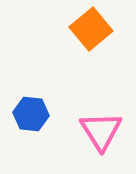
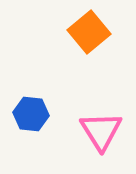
orange square: moved 2 px left, 3 px down
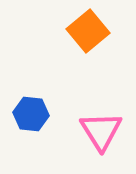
orange square: moved 1 px left, 1 px up
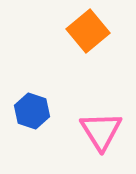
blue hexagon: moved 1 px right, 3 px up; rotated 12 degrees clockwise
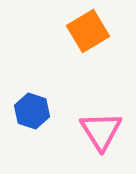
orange square: rotated 9 degrees clockwise
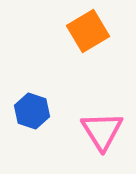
pink triangle: moved 1 px right
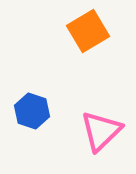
pink triangle: moved 1 px left; rotated 18 degrees clockwise
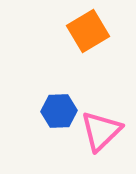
blue hexagon: moved 27 px right; rotated 20 degrees counterclockwise
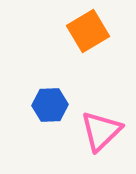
blue hexagon: moved 9 px left, 6 px up
